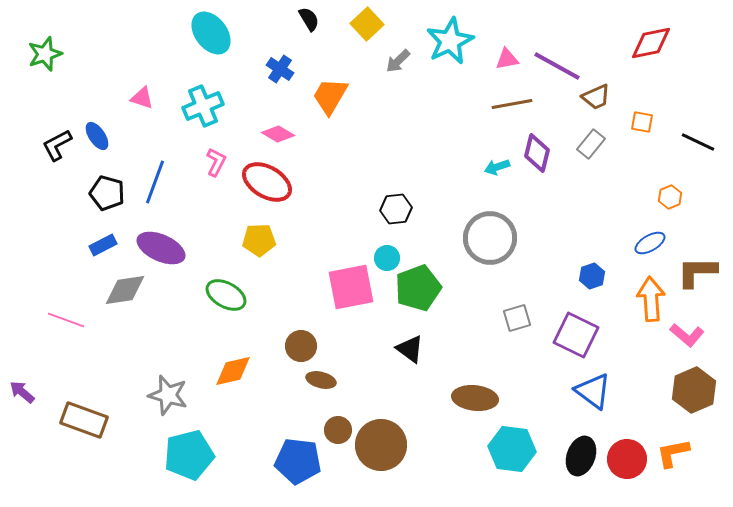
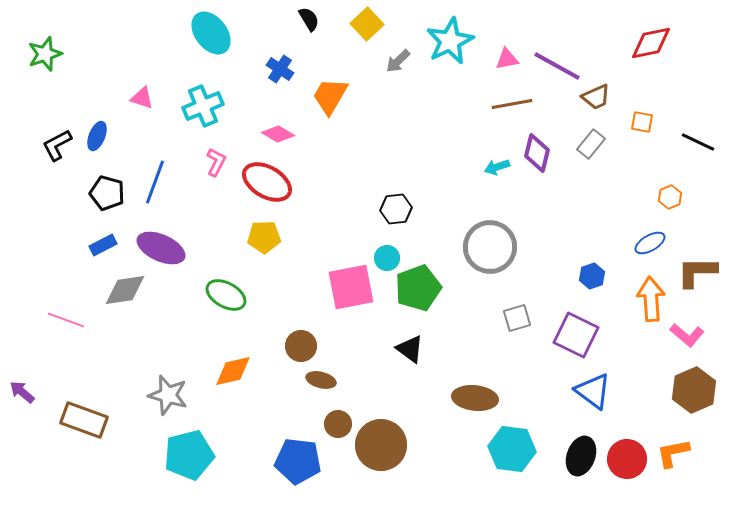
blue ellipse at (97, 136): rotated 56 degrees clockwise
gray circle at (490, 238): moved 9 px down
yellow pentagon at (259, 240): moved 5 px right, 3 px up
brown circle at (338, 430): moved 6 px up
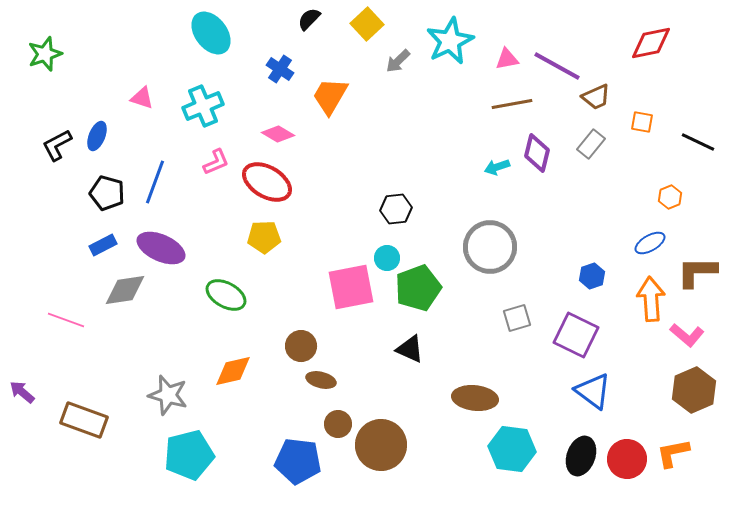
black semicircle at (309, 19): rotated 105 degrees counterclockwise
pink L-shape at (216, 162): rotated 40 degrees clockwise
black triangle at (410, 349): rotated 12 degrees counterclockwise
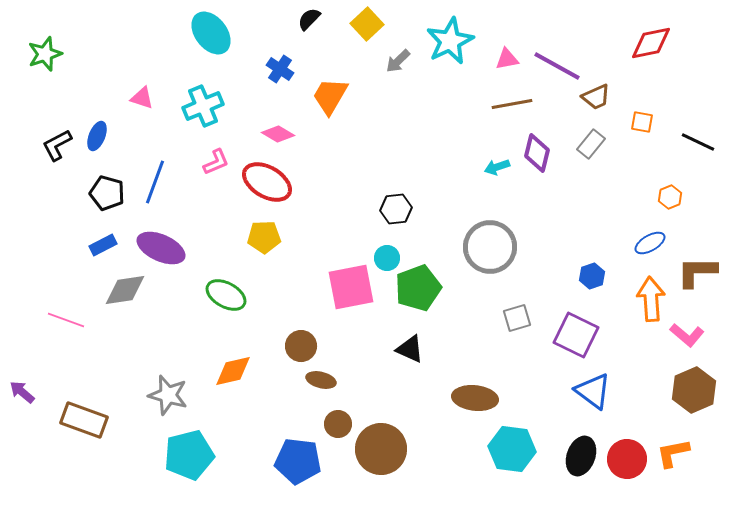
brown circle at (381, 445): moved 4 px down
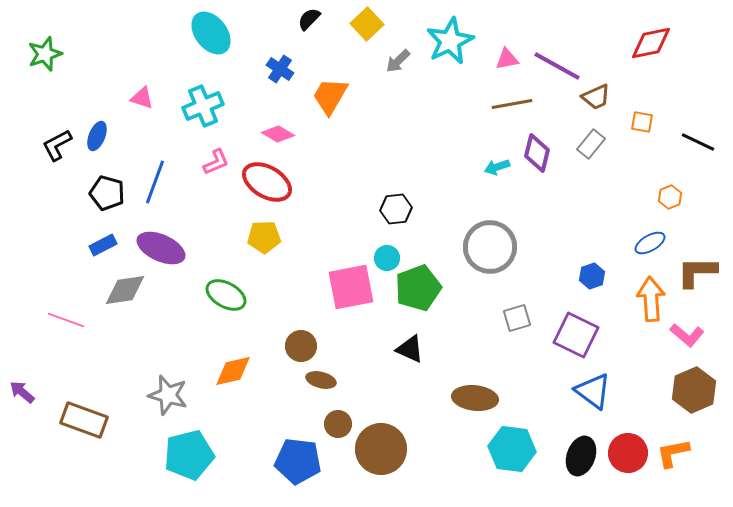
red circle at (627, 459): moved 1 px right, 6 px up
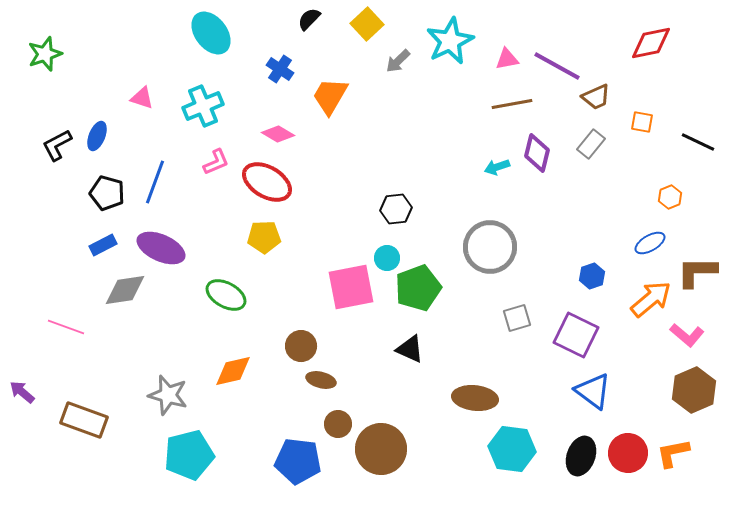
orange arrow at (651, 299): rotated 54 degrees clockwise
pink line at (66, 320): moved 7 px down
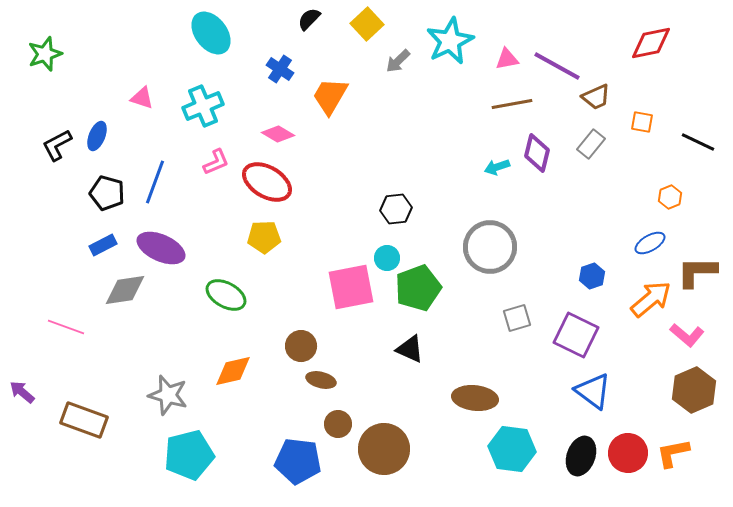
brown circle at (381, 449): moved 3 px right
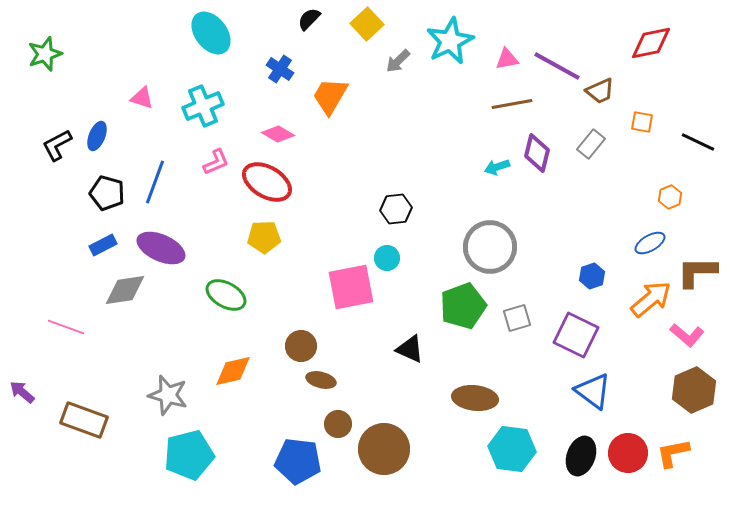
brown trapezoid at (596, 97): moved 4 px right, 6 px up
green pentagon at (418, 288): moved 45 px right, 18 px down
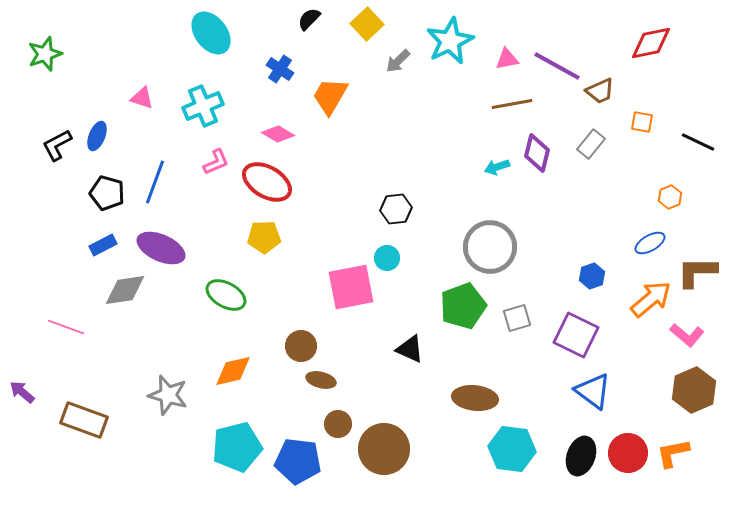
cyan pentagon at (189, 455): moved 48 px right, 8 px up
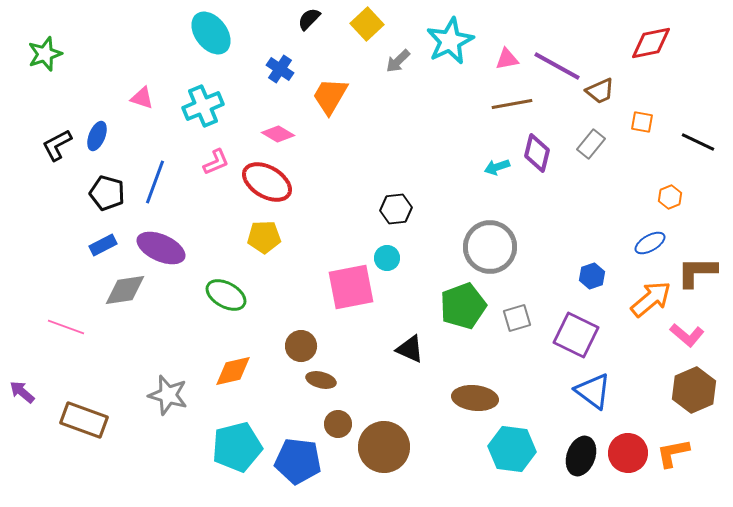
brown circle at (384, 449): moved 2 px up
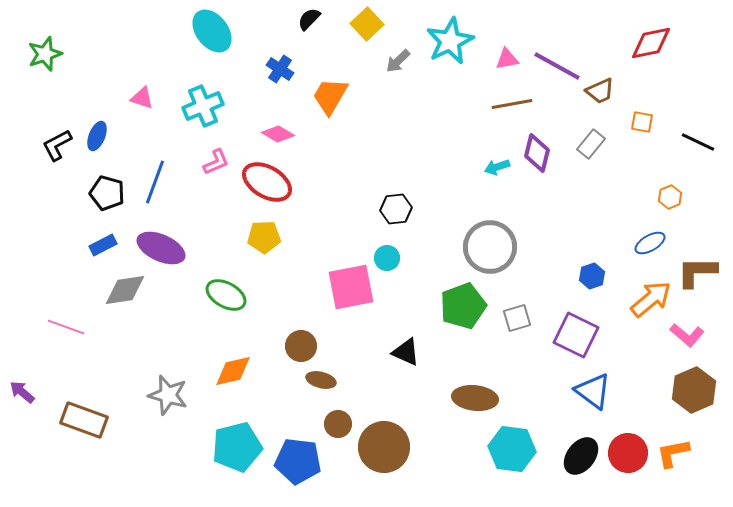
cyan ellipse at (211, 33): moved 1 px right, 2 px up
black triangle at (410, 349): moved 4 px left, 3 px down
black ellipse at (581, 456): rotated 18 degrees clockwise
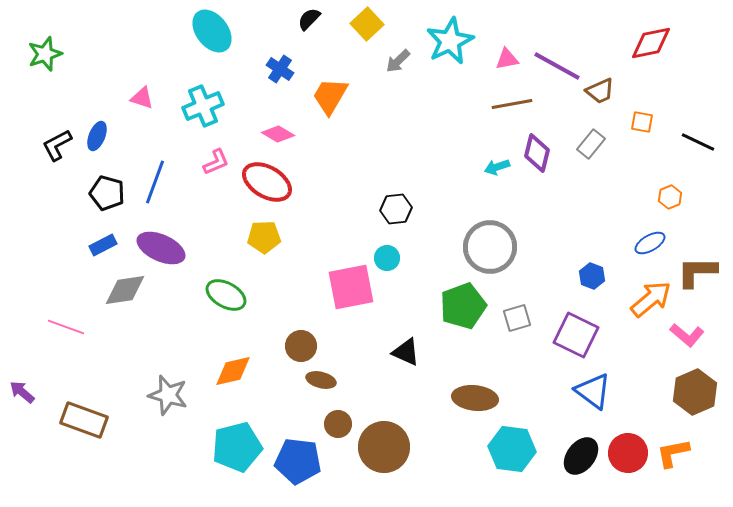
blue hexagon at (592, 276): rotated 20 degrees counterclockwise
brown hexagon at (694, 390): moved 1 px right, 2 px down
